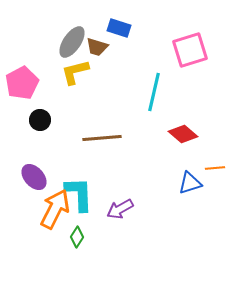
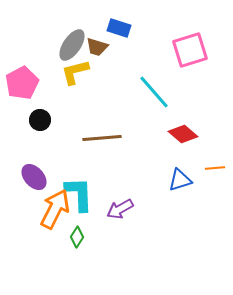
gray ellipse: moved 3 px down
cyan line: rotated 54 degrees counterclockwise
blue triangle: moved 10 px left, 3 px up
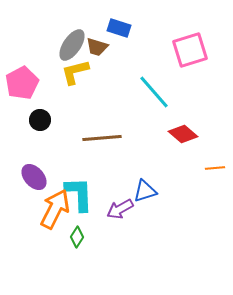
blue triangle: moved 35 px left, 11 px down
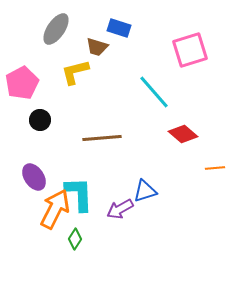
gray ellipse: moved 16 px left, 16 px up
purple ellipse: rotated 8 degrees clockwise
green diamond: moved 2 px left, 2 px down
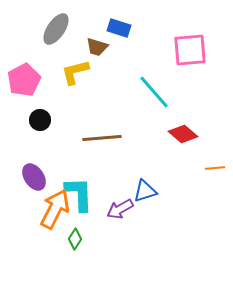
pink square: rotated 12 degrees clockwise
pink pentagon: moved 2 px right, 3 px up
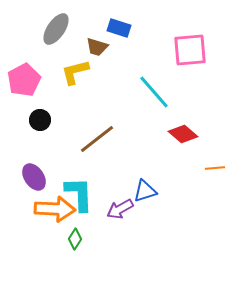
brown line: moved 5 px left, 1 px down; rotated 33 degrees counterclockwise
orange arrow: rotated 66 degrees clockwise
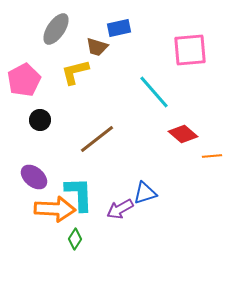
blue rectangle: rotated 30 degrees counterclockwise
orange line: moved 3 px left, 12 px up
purple ellipse: rotated 16 degrees counterclockwise
blue triangle: moved 2 px down
